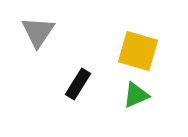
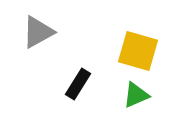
gray triangle: rotated 27 degrees clockwise
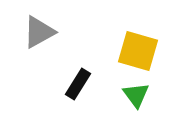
gray triangle: moved 1 px right
green triangle: rotated 44 degrees counterclockwise
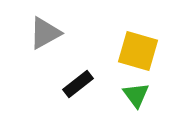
gray triangle: moved 6 px right, 1 px down
black rectangle: rotated 20 degrees clockwise
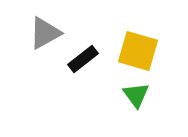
black rectangle: moved 5 px right, 25 px up
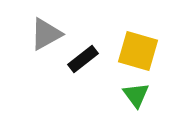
gray triangle: moved 1 px right, 1 px down
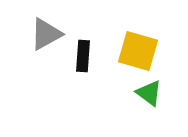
black rectangle: moved 3 px up; rotated 48 degrees counterclockwise
green triangle: moved 13 px right, 2 px up; rotated 16 degrees counterclockwise
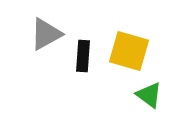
yellow square: moved 9 px left
green triangle: moved 2 px down
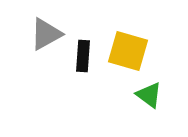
yellow square: moved 1 px left
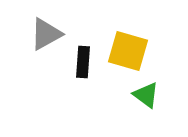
black rectangle: moved 6 px down
green triangle: moved 3 px left
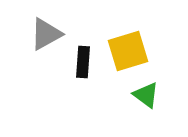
yellow square: rotated 33 degrees counterclockwise
